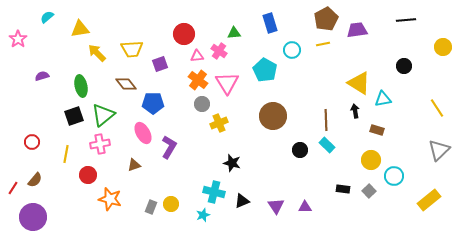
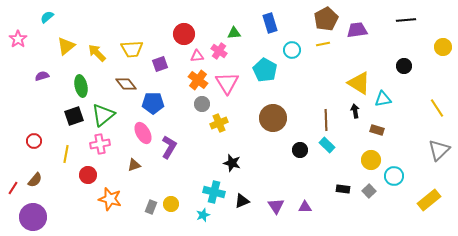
yellow triangle at (80, 29): moved 14 px left, 17 px down; rotated 30 degrees counterclockwise
brown circle at (273, 116): moved 2 px down
red circle at (32, 142): moved 2 px right, 1 px up
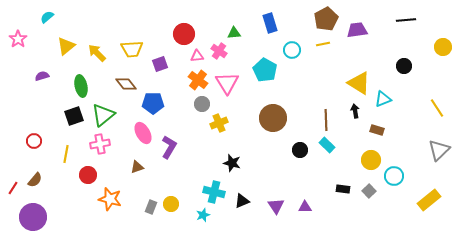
cyan triangle at (383, 99): rotated 12 degrees counterclockwise
brown triangle at (134, 165): moved 3 px right, 2 px down
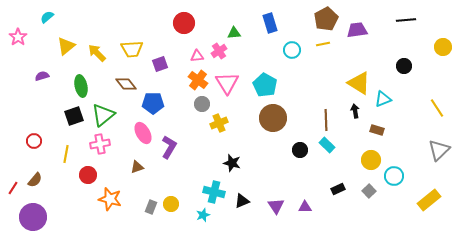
red circle at (184, 34): moved 11 px up
pink star at (18, 39): moved 2 px up
pink cross at (219, 51): rotated 21 degrees clockwise
cyan pentagon at (265, 70): moved 15 px down
black rectangle at (343, 189): moved 5 px left; rotated 32 degrees counterclockwise
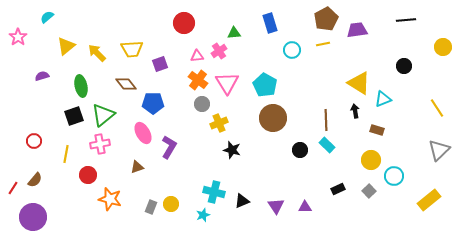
black star at (232, 163): moved 13 px up
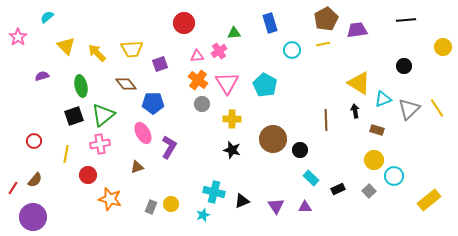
yellow triangle at (66, 46): rotated 36 degrees counterclockwise
brown circle at (273, 118): moved 21 px down
yellow cross at (219, 123): moved 13 px right, 4 px up; rotated 24 degrees clockwise
cyan rectangle at (327, 145): moved 16 px left, 33 px down
gray triangle at (439, 150): moved 30 px left, 41 px up
yellow circle at (371, 160): moved 3 px right
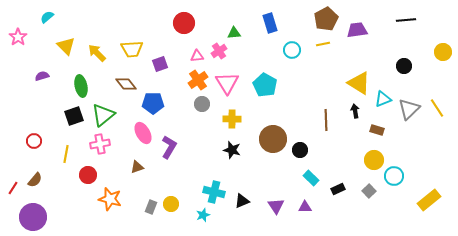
yellow circle at (443, 47): moved 5 px down
orange cross at (198, 80): rotated 18 degrees clockwise
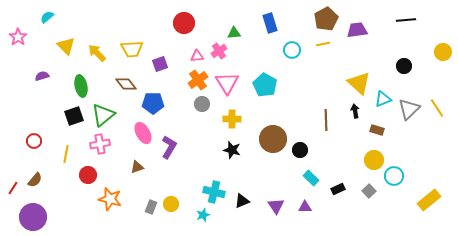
yellow triangle at (359, 83): rotated 10 degrees clockwise
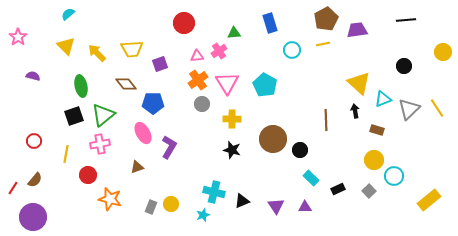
cyan semicircle at (47, 17): moved 21 px right, 3 px up
purple semicircle at (42, 76): moved 9 px left; rotated 32 degrees clockwise
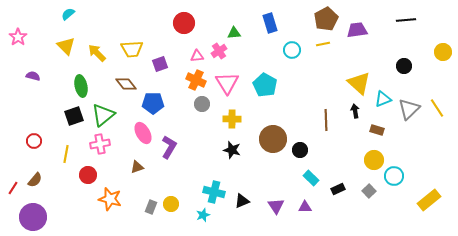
orange cross at (198, 80): moved 2 px left; rotated 30 degrees counterclockwise
